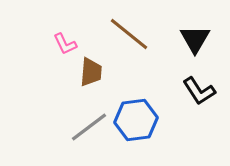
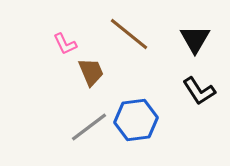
brown trapezoid: rotated 28 degrees counterclockwise
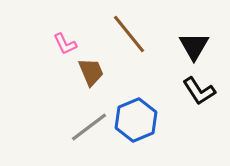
brown line: rotated 12 degrees clockwise
black triangle: moved 1 px left, 7 px down
blue hexagon: rotated 15 degrees counterclockwise
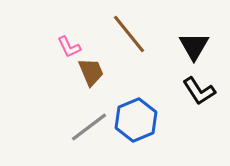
pink L-shape: moved 4 px right, 3 px down
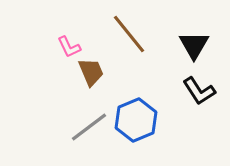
black triangle: moved 1 px up
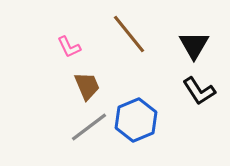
brown trapezoid: moved 4 px left, 14 px down
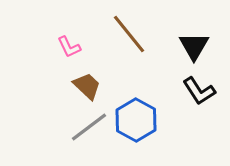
black triangle: moved 1 px down
brown trapezoid: rotated 24 degrees counterclockwise
blue hexagon: rotated 9 degrees counterclockwise
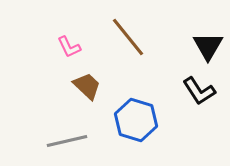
brown line: moved 1 px left, 3 px down
black triangle: moved 14 px right
blue hexagon: rotated 12 degrees counterclockwise
gray line: moved 22 px left, 14 px down; rotated 24 degrees clockwise
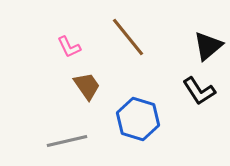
black triangle: rotated 20 degrees clockwise
brown trapezoid: rotated 12 degrees clockwise
blue hexagon: moved 2 px right, 1 px up
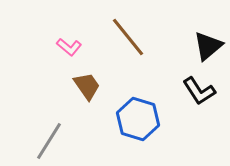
pink L-shape: rotated 25 degrees counterclockwise
gray line: moved 18 px left; rotated 45 degrees counterclockwise
